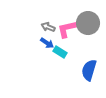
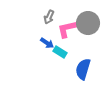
gray arrow: moved 1 px right, 10 px up; rotated 88 degrees counterclockwise
blue semicircle: moved 6 px left, 1 px up
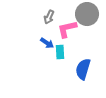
gray circle: moved 1 px left, 9 px up
cyan rectangle: rotated 56 degrees clockwise
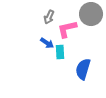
gray circle: moved 4 px right
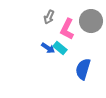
gray circle: moved 7 px down
pink L-shape: rotated 50 degrees counterclockwise
blue arrow: moved 1 px right, 5 px down
cyan rectangle: moved 4 px up; rotated 48 degrees counterclockwise
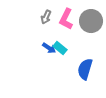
gray arrow: moved 3 px left
pink L-shape: moved 1 px left, 10 px up
blue arrow: moved 1 px right
blue semicircle: moved 2 px right
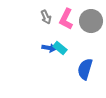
gray arrow: rotated 48 degrees counterclockwise
blue arrow: rotated 24 degrees counterclockwise
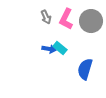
blue arrow: moved 1 px down
